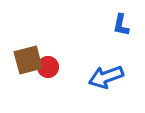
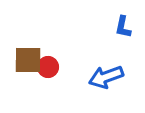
blue L-shape: moved 2 px right, 2 px down
brown square: rotated 16 degrees clockwise
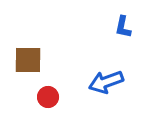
red circle: moved 30 px down
blue arrow: moved 5 px down
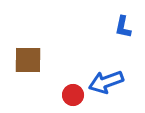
red circle: moved 25 px right, 2 px up
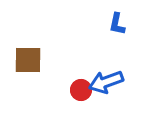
blue L-shape: moved 6 px left, 3 px up
red circle: moved 8 px right, 5 px up
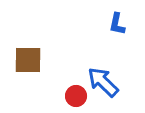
blue arrow: moved 3 px left; rotated 64 degrees clockwise
red circle: moved 5 px left, 6 px down
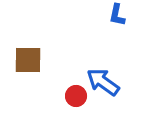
blue L-shape: moved 9 px up
blue arrow: rotated 8 degrees counterclockwise
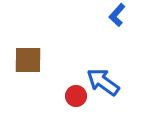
blue L-shape: rotated 30 degrees clockwise
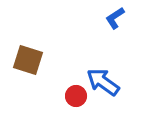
blue L-shape: moved 2 px left, 3 px down; rotated 15 degrees clockwise
brown square: rotated 16 degrees clockwise
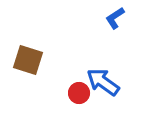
red circle: moved 3 px right, 3 px up
